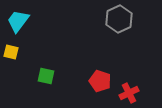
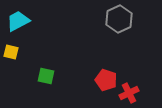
cyan trapezoid: rotated 25 degrees clockwise
red pentagon: moved 6 px right, 1 px up
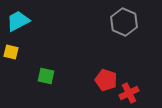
gray hexagon: moved 5 px right, 3 px down; rotated 12 degrees counterclockwise
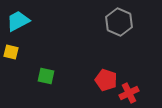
gray hexagon: moved 5 px left
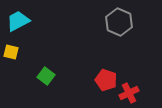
green square: rotated 24 degrees clockwise
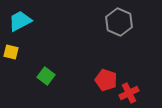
cyan trapezoid: moved 2 px right
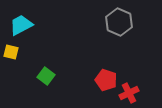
cyan trapezoid: moved 1 px right, 4 px down
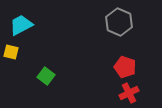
red pentagon: moved 19 px right, 13 px up
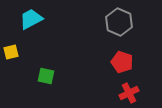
cyan trapezoid: moved 10 px right, 6 px up
yellow square: rotated 28 degrees counterclockwise
red pentagon: moved 3 px left, 5 px up
green square: rotated 24 degrees counterclockwise
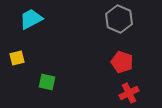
gray hexagon: moved 3 px up
yellow square: moved 6 px right, 6 px down
green square: moved 1 px right, 6 px down
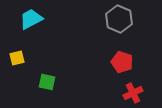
red cross: moved 4 px right
